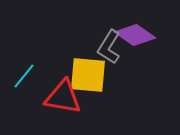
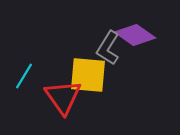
gray L-shape: moved 1 px left, 1 px down
cyan line: rotated 8 degrees counterclockwise
red triangle: rotated 45 degrees clockwise
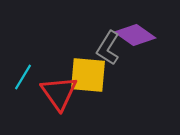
cyan line: moved 1 px left, 1 px down
red triangle: moved 4 px left, 4 px up
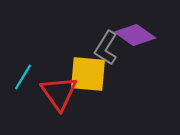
gray L-shape: moved 2 px left
yellow square: moved 1 px up
